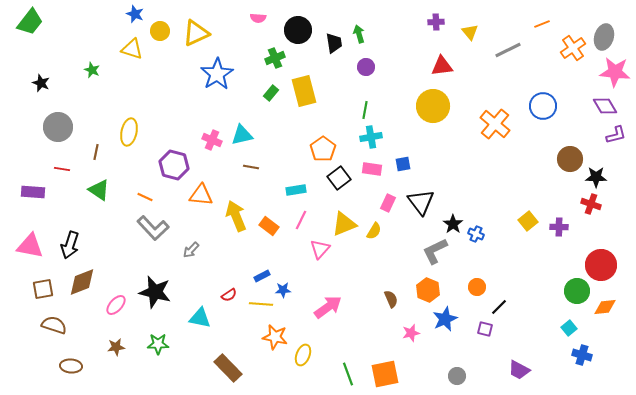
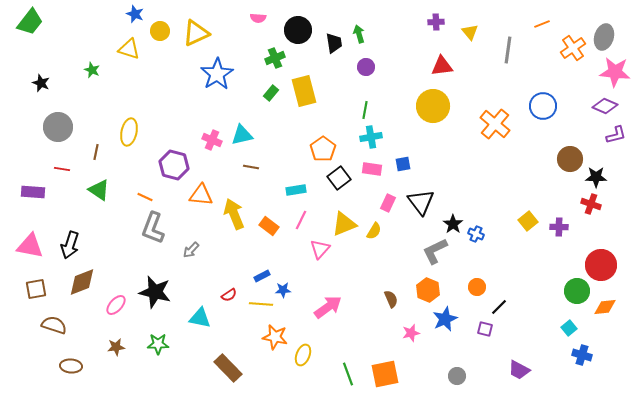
yellow triangle at (132, 49): moved 3 px left
gray line at (508, 50): rotated 56 degrees counterclockwise
purple diamond at (605, 106): rotated 35 degrees counterclockwise
yellow arrow at (236, 216): moved 2 px left, 2 px up
gray L-shape at (153, 228): rotated 64 degrees clockwise
brown square at (43, 289): moved 7 px left
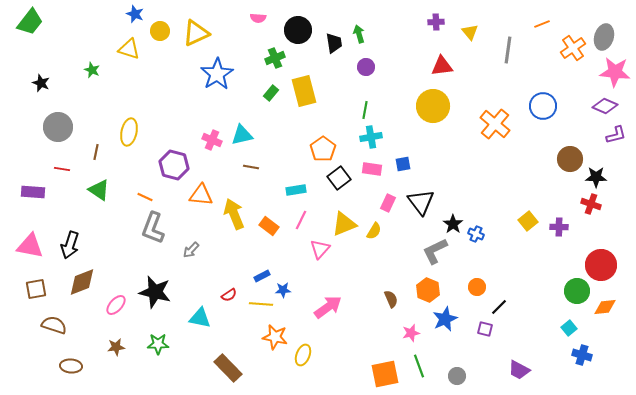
green line at (348, 374): moved 71 px right, 8 px up
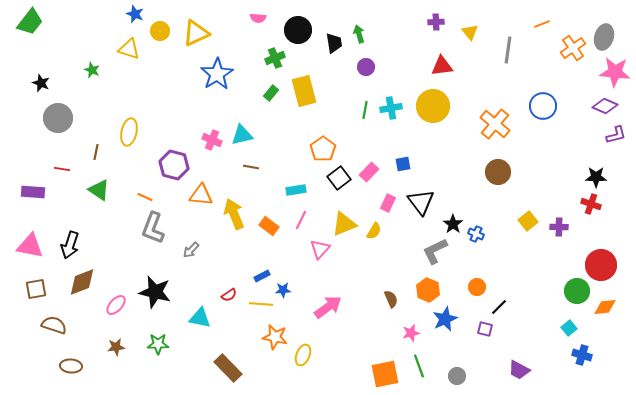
gray circle at (58, 127): moved 9 px up
cyan cross at (371, 137): moved 20 px right, 29 px up
brown circle at (570, 159): moved 72 px left, 13 px down
pink rectangle at (372, 169): moved 3 px left, 3 px down; rotated 54 degrees counterclockwise
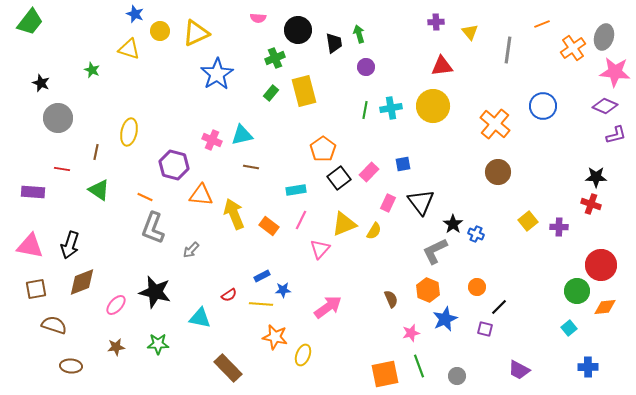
blue cross at (582, 355): moved 6 px right, 12 px down; rotated 18 degrees counterclockwise
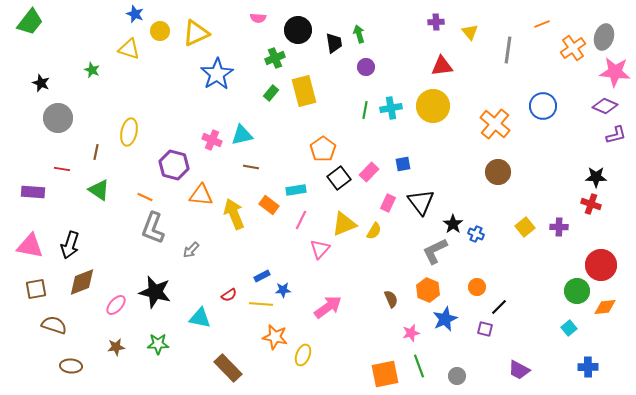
yellow square at (528, 221): moved 3 px left, 6 px down
orange rectangle at (269, 226): moved 21 px up
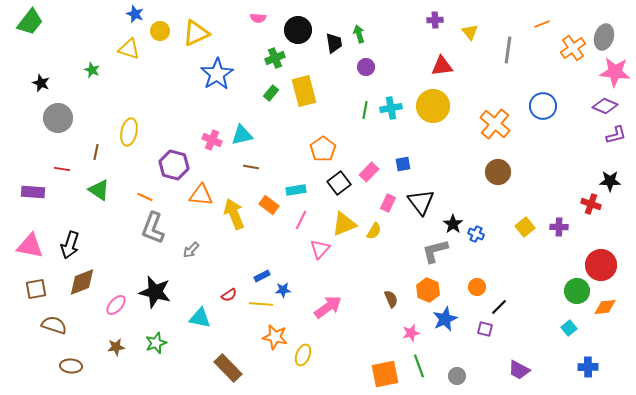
purple cross at (436, 22): moved 1 px left, 2 px up
black star at (596, 177): moved 14 px right, 4 px down
black square at (339, 178): moved 5 px down
gray L-shape at (435, 251): rotated 12 degrees clockwise
green star at (158, 344): moved 2 px left, 1 px up; rotated 20 degrees counterclockwise
